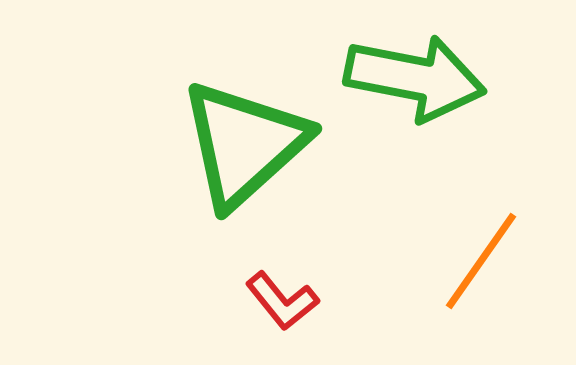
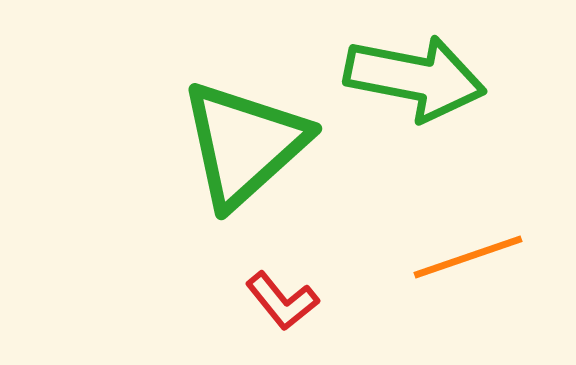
orange line: moved 13 px left, 4 px up; rotated 36 degrees clockwise
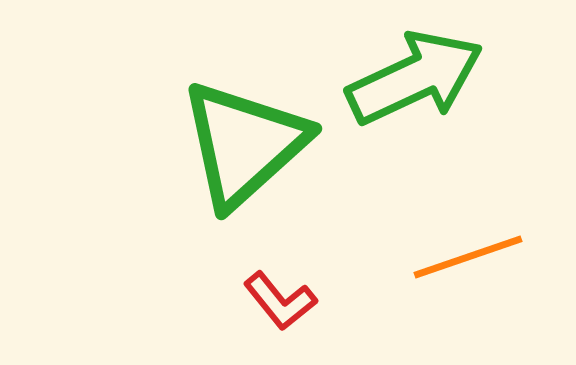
green arrow: rotated 36 degrees counterclockwise
red L-shape: moved 2 px left
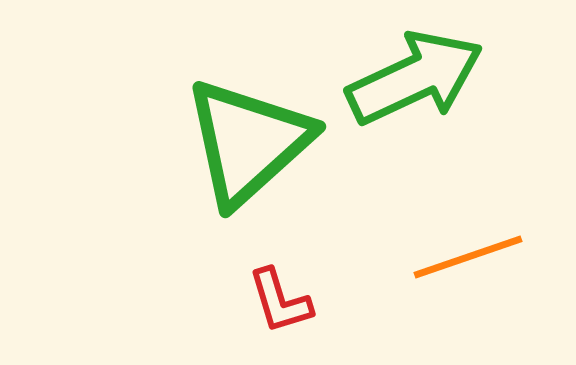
green triangle: moved 4 px right, 2 px up
red L-shape: rotated 22 degrees clockwise
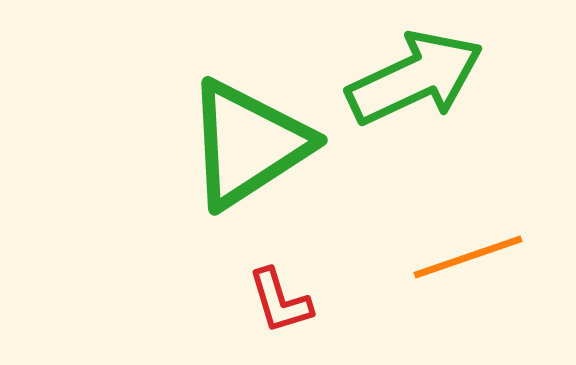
green triangle: moved 2 px down; rotated 9 degrees clockwise
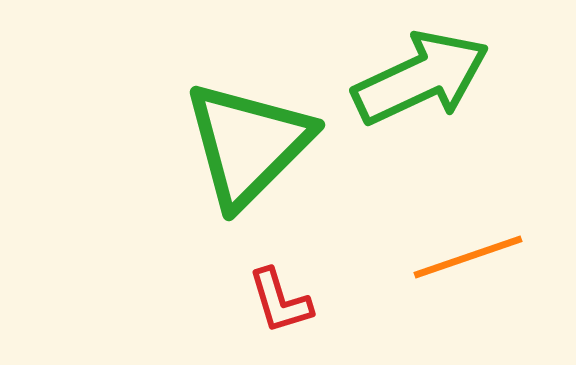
green arrow: moved 6 px right
green triangle: rotated 12 degrees counterclockwise
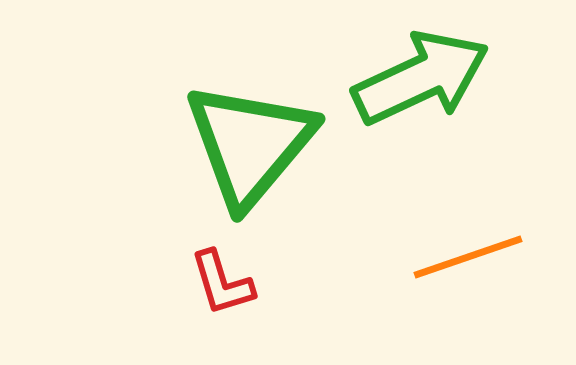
green triangle: moved 2 px right; rotated 5 degrees counterclockwise
red L-shape: moved 58 px left, 18 px up
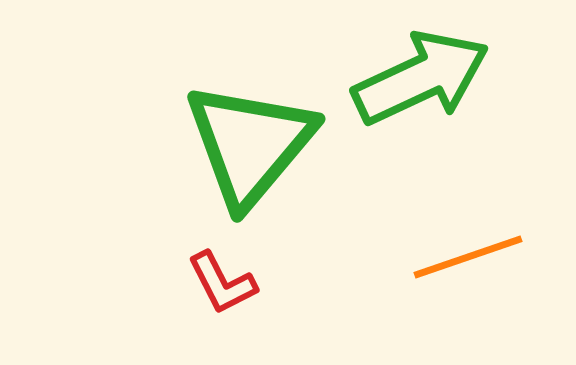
red L-shape: rotated 10 degrees counterclockwise
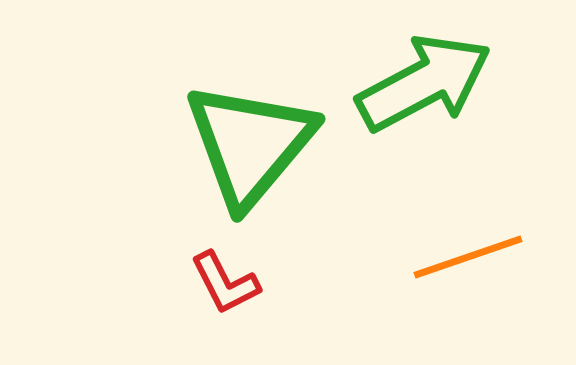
green arrow: moved 3 px right, 5 px down; rotated 3 degrees counterclockwise
red L-shape: moved 3 px right
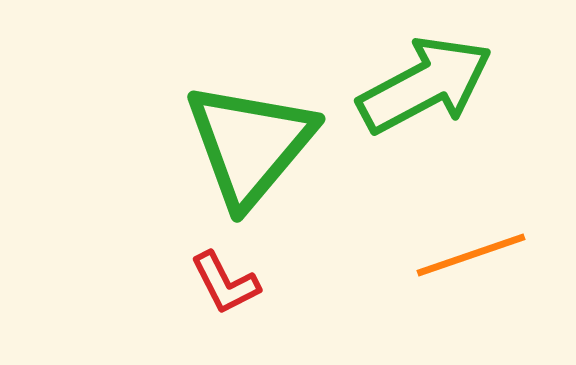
green arrow: moved 1 px right, 2 px down
orange line: moved 3 px right, 2 px up
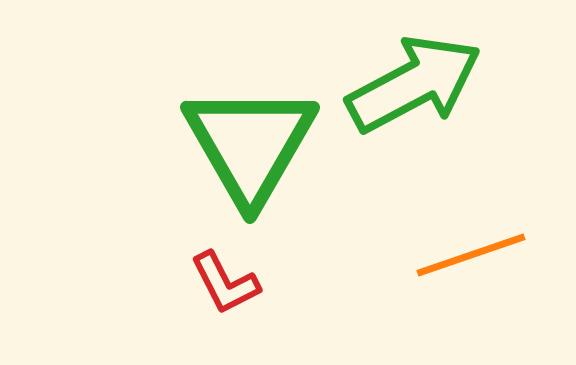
green arrow: moved 11 px left, 1 px up
green triangle: rotated 10 degrees counterclockwise
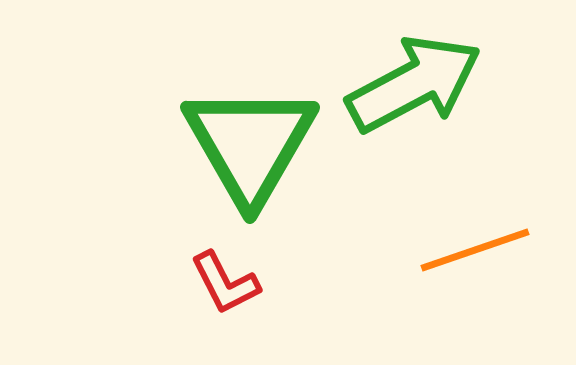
orange line: moved 4 px right, 5 px up
